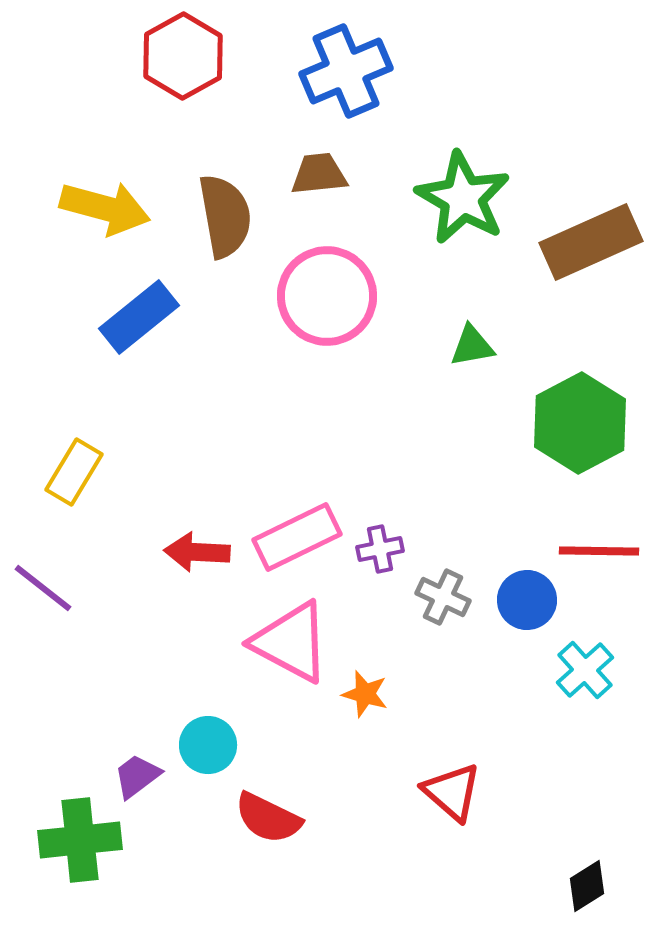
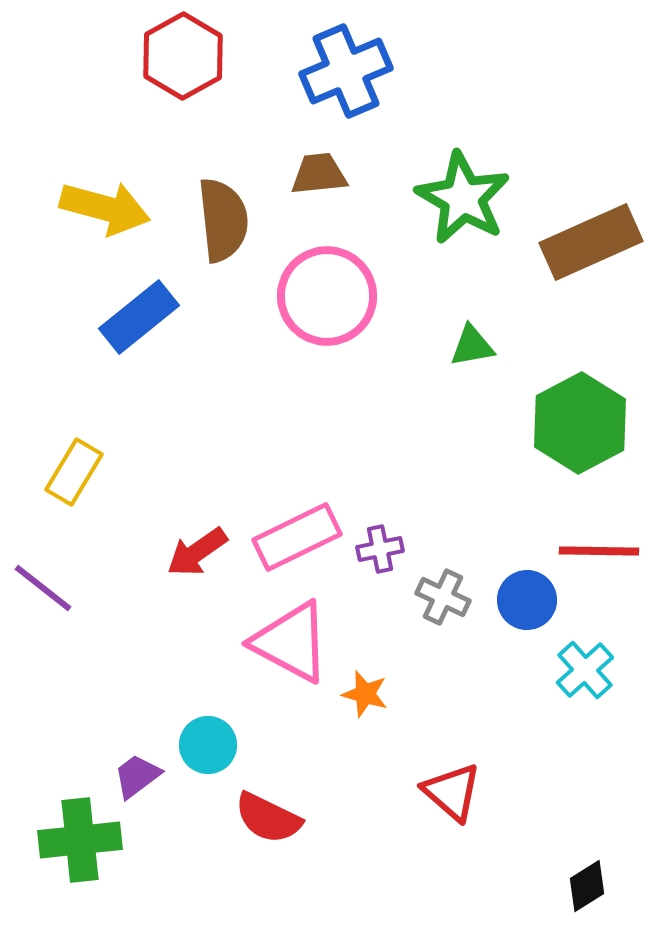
brown semicircle: moved 2 px left, 4 px down; rotated 4 degrees clockwise
red arrow: rotated 38 degrees counterclockwise
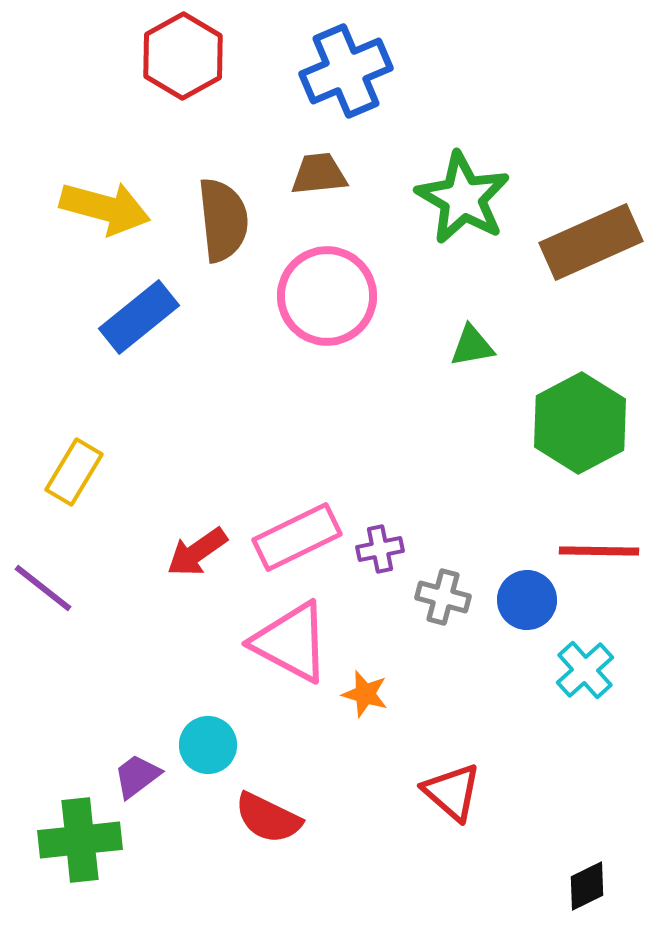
gray cross: rotated 10 degrees counterclockwise
black diamond: rotated 6 degrees clockwise
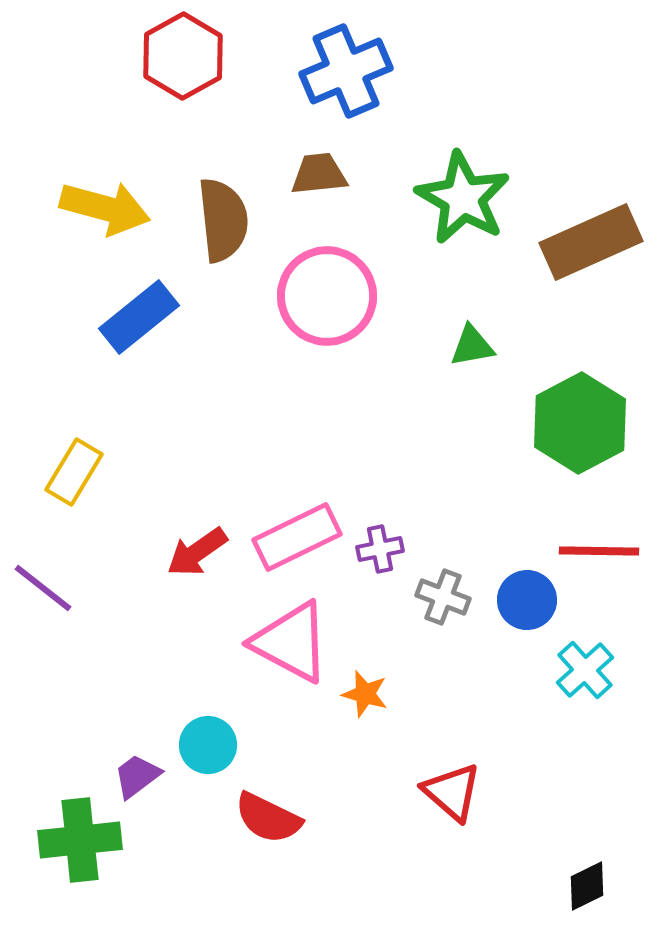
gray cross: rotated 6 degrees clockwise
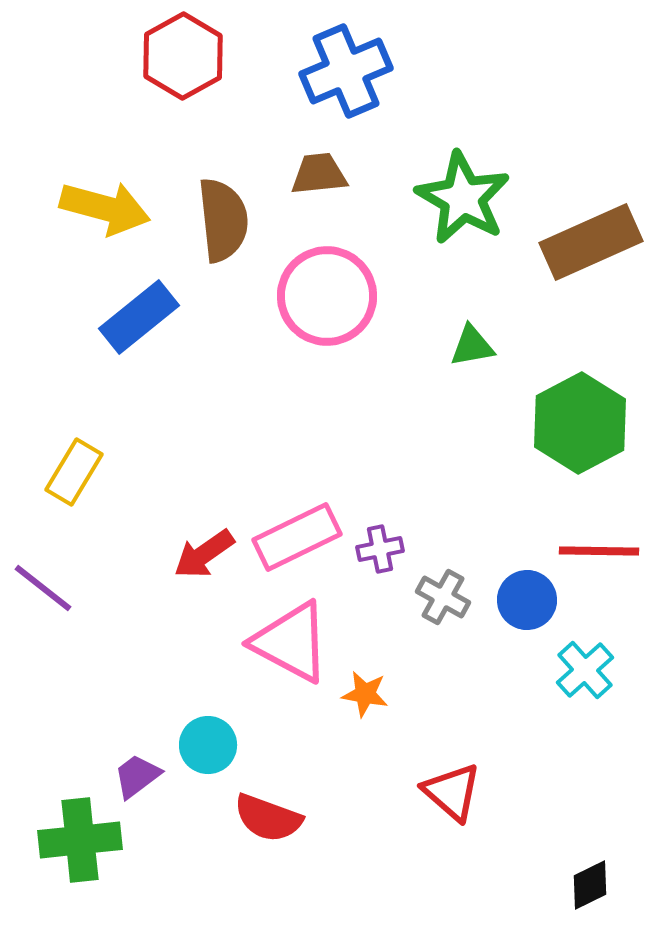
red arrow: moved 7 px right, 2 px down
gray cross: rotated 8 degrees clockwise
orange star: rotated 6 degrees counterclockwise
red semicircle: rotated 6 degrees counterclockwise
black diamond: moved 3 px right, 1 px up
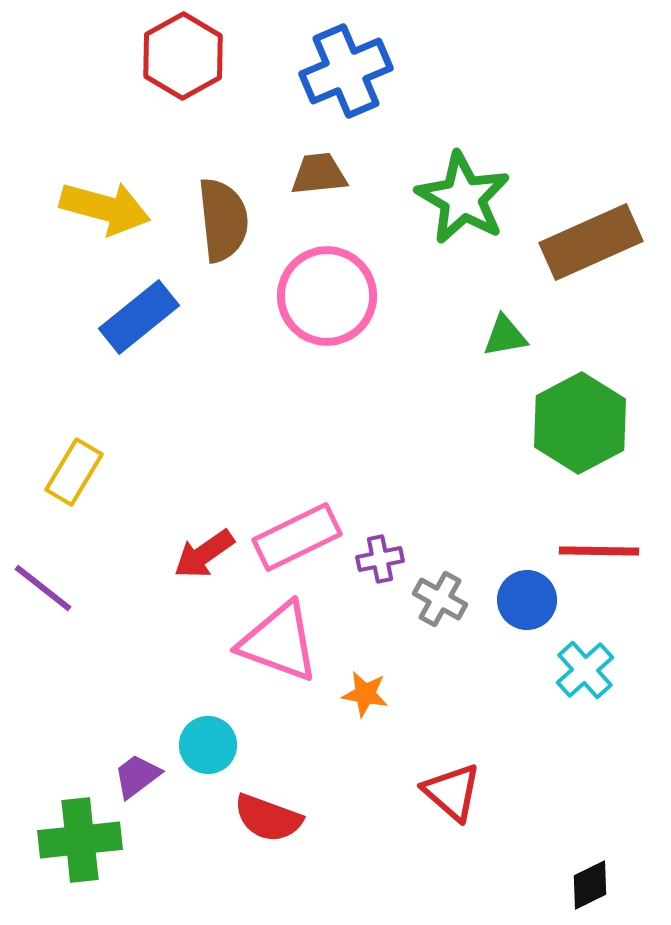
green triangle: moved 33 px right, 10 px up
purple cross: moved 10 px down
gray cross: moved 3 px left, 2 px down
pink triangle: moved 12 px left; rotated 8 degrees counterclockwise
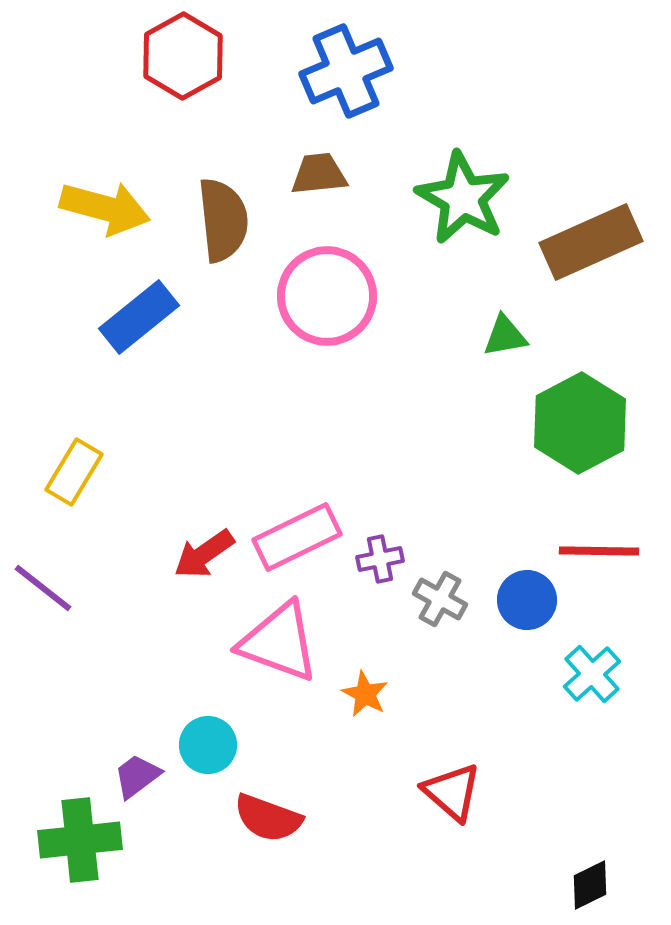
cyan cross: moved 7 px right, 4 px down
orange star: rotated 18 degrees clockwise
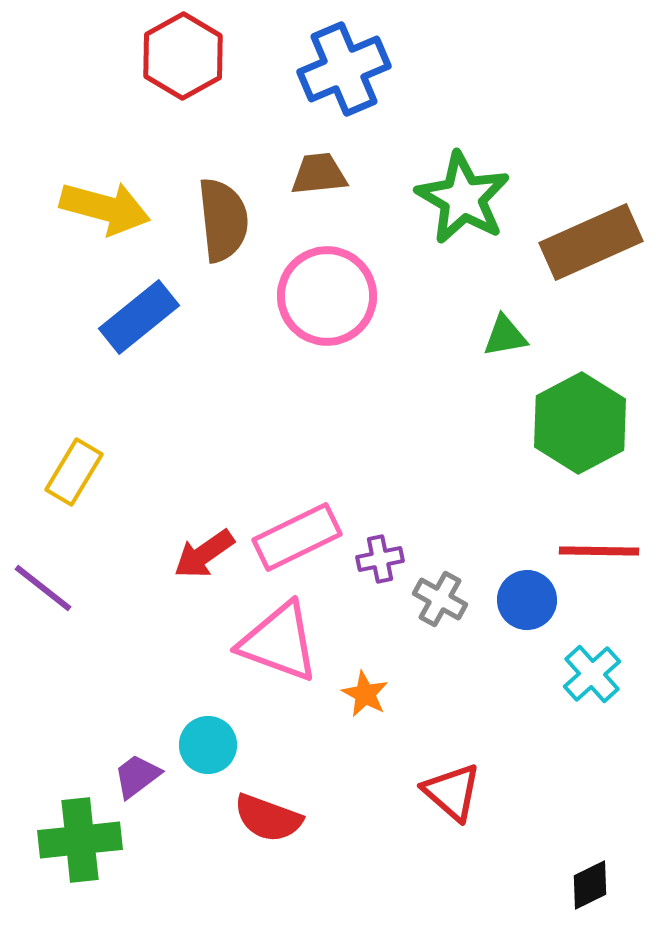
blue cross: moved 2 px left, 2 px up
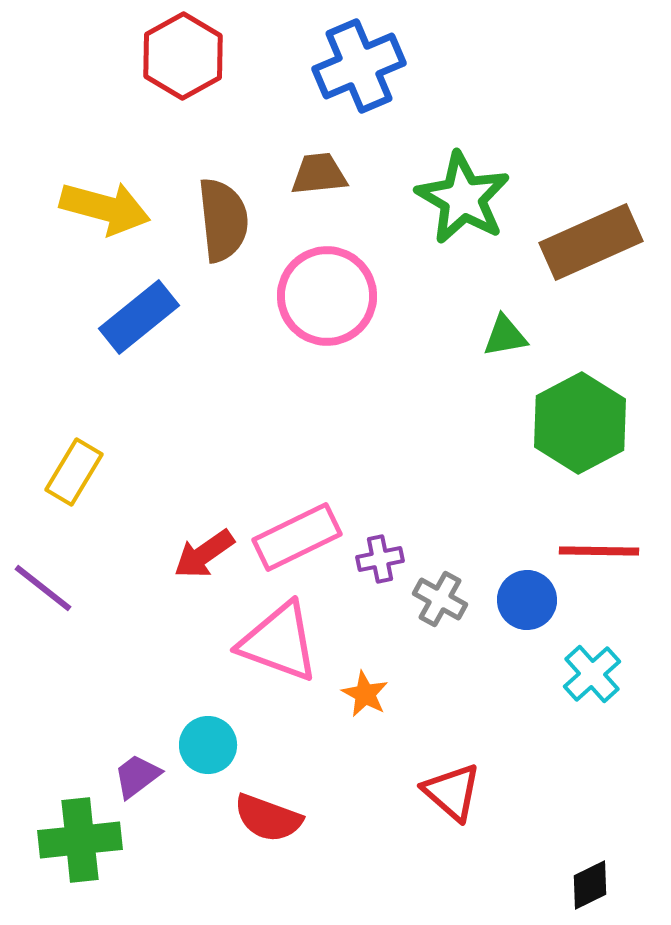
blue cross: moved 15 px right, 3 px up
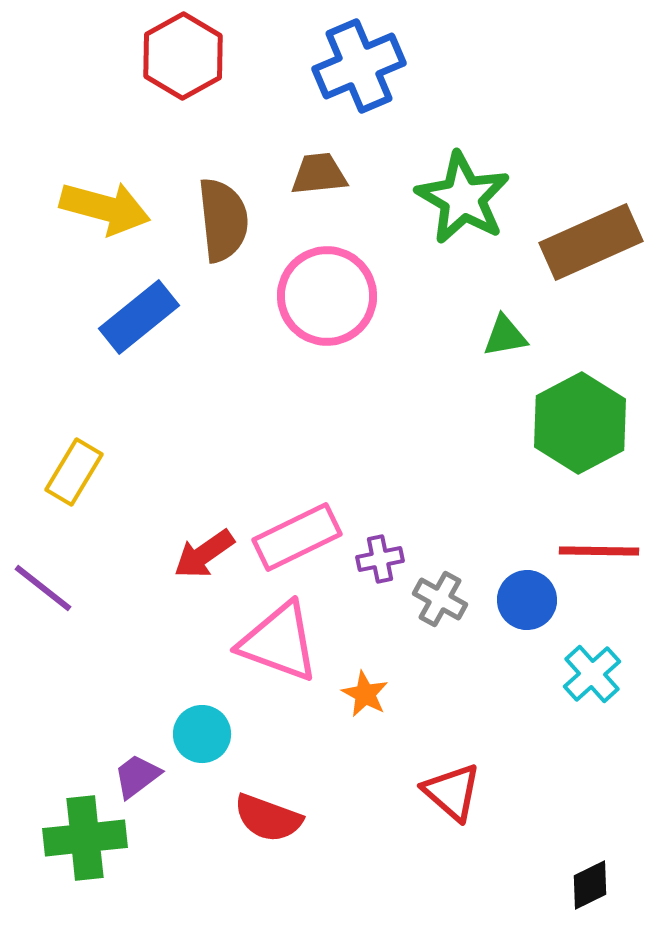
cyan circle: moved 6 px left, 11 px up
green cross: moved 5 px right, 2 px up
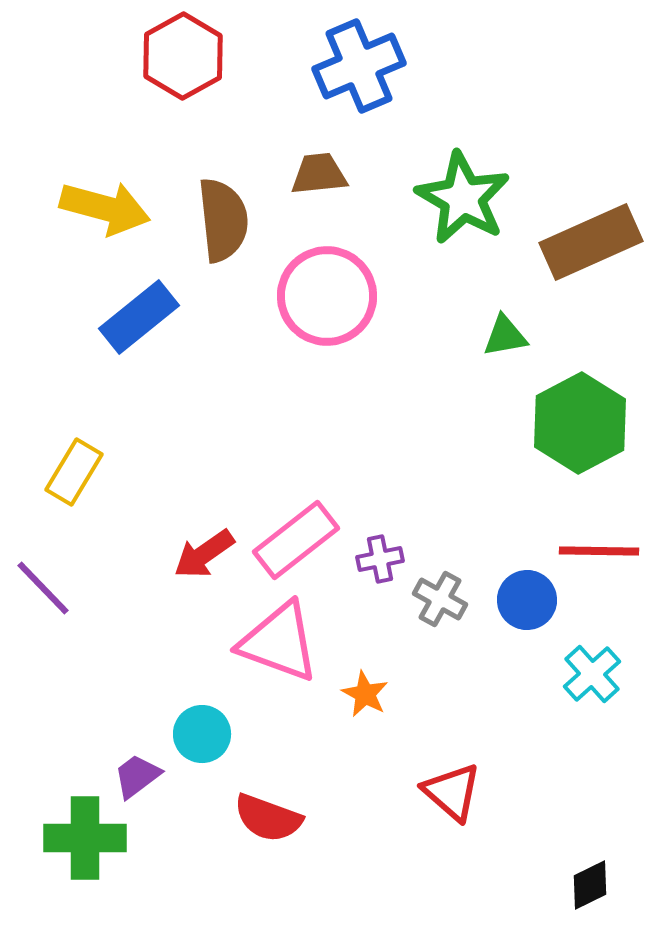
pink rectangle: moved 1 px left, 3 px down; rotated 12 degrees counterclockwise
purple line: rotated 8 degrees clockwise
green cross: rotated 6 degrees clockwise
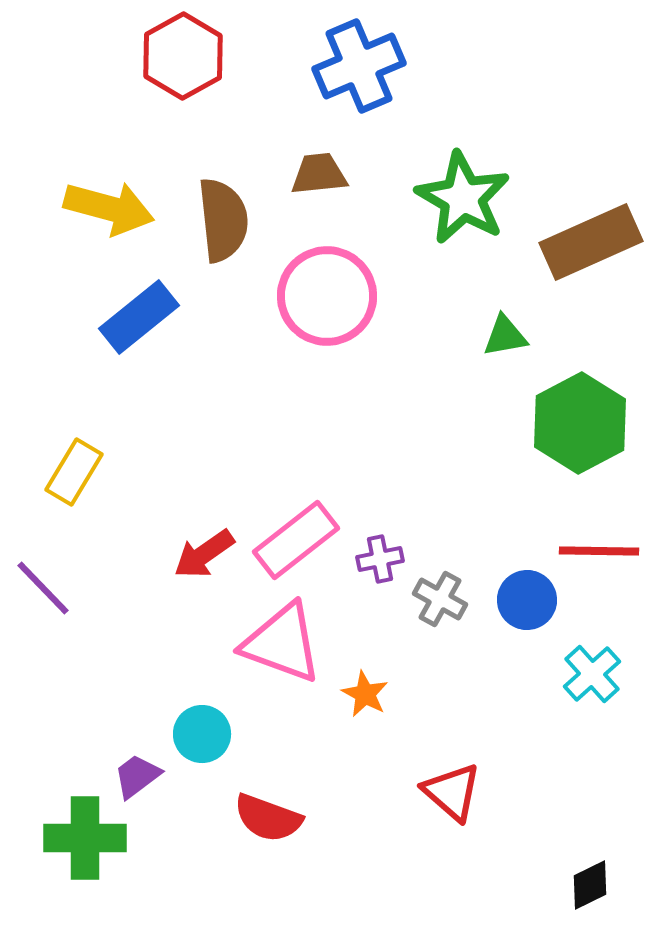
yellow arrow: moved 4 px right
pink triangle: moved 3 px right, 1 px down
